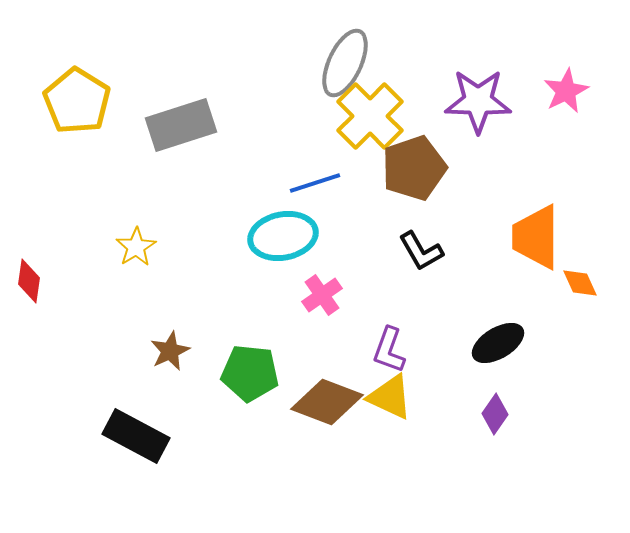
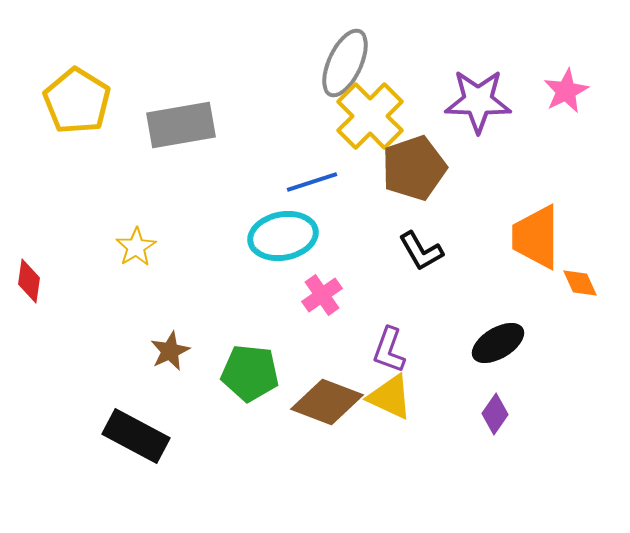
gray rectangle: rotated 8 degrees clockwise
blue line: moved 3 px left, 1 px up
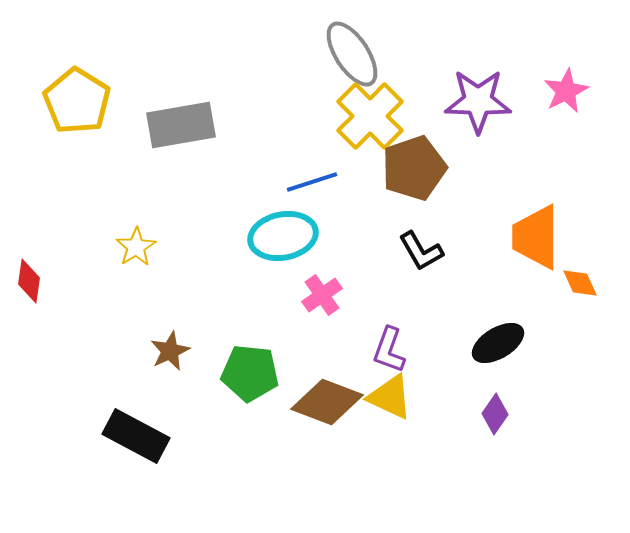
gray ellipse: moved 7 px right, 9 px up; rotated 58 degrees counterclockwise
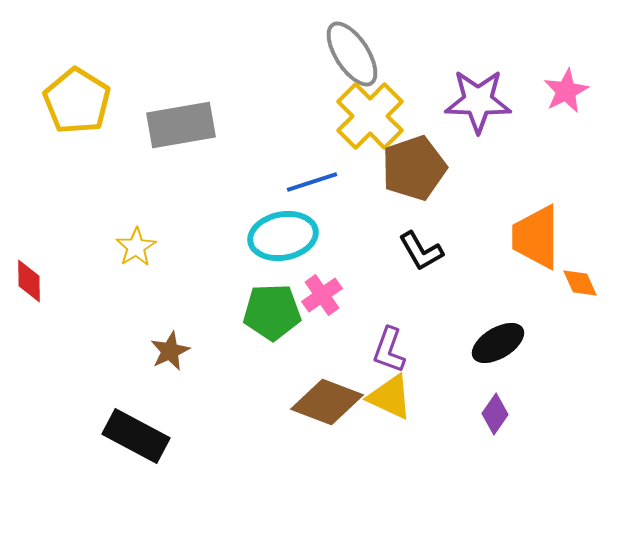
red diamond: rotated 9 degrees counterclockwise
green pentagon: moved 22 px right, 61 px up; rotated 8 degrees counterclockwise
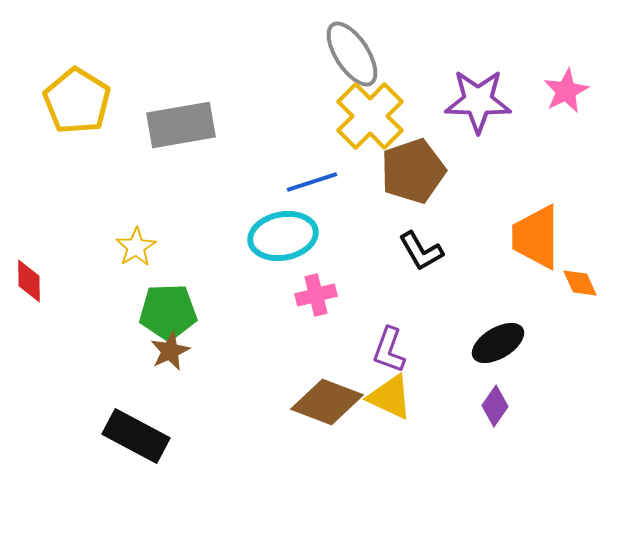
brown pentagon: moved 1 px left, 3 px down
pink cross: moved 6 px left; rotated 21 degrees clockwise
green pentagon: moved 104 px left
purple diamond: moved 8 px up
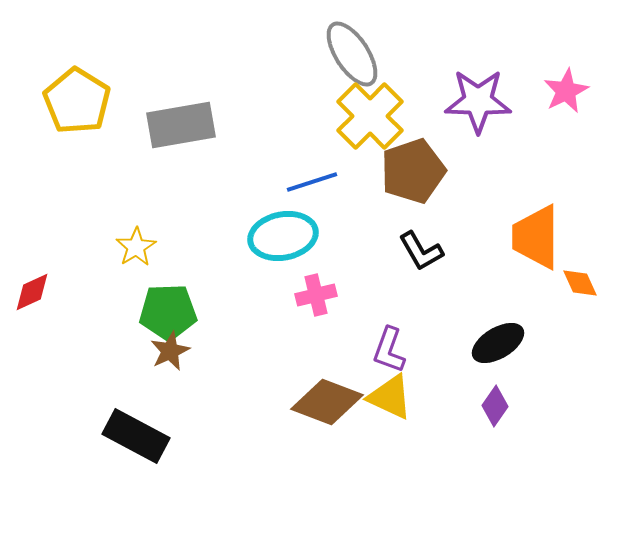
red diamond: moved 3 px right, 11 px down; rotated 66 degrees clockwise
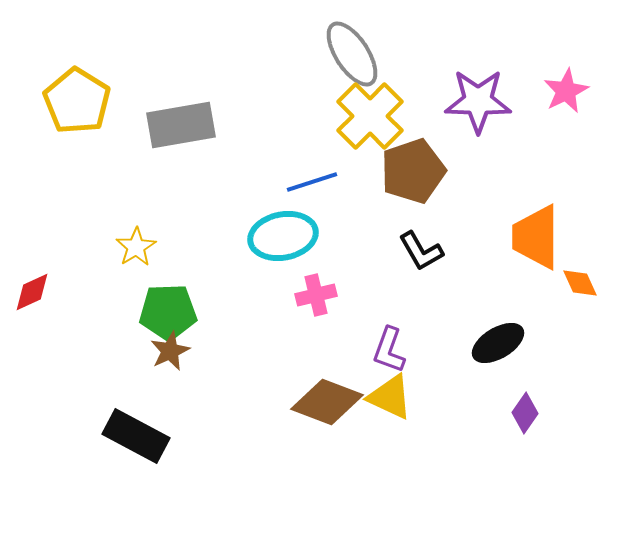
purple diamond: moved 30 px right, 7 px down
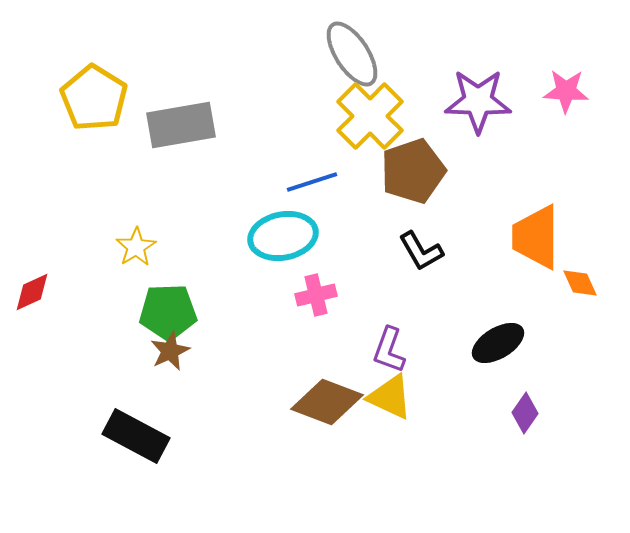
pink star: rotated 30 degrees clockwise
yellow pentagon: moved 17 px right, 3 px up
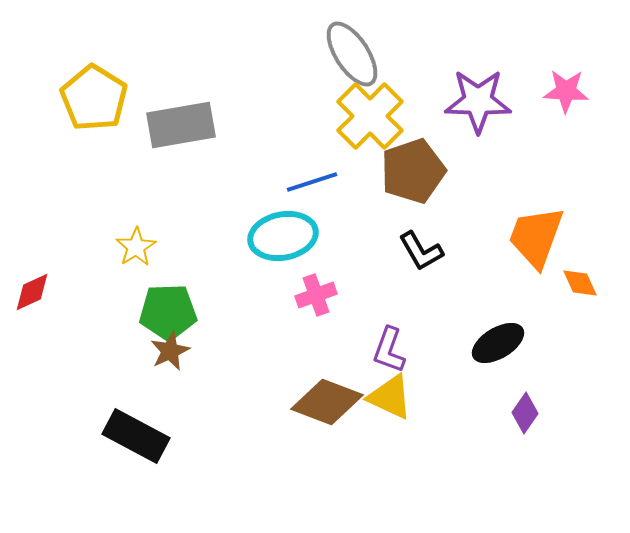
orange trapezoid: rotated 20 degrees clockwise
pink cross: rotated 6 degrees counterclockwise
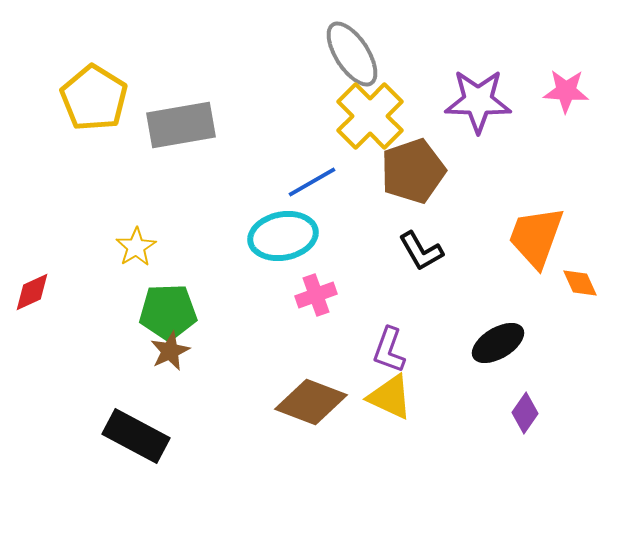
blue line: rotated 12 degrees counterclockwise
brown diamond: moved 16 px left
